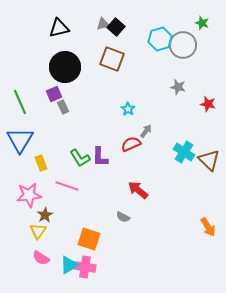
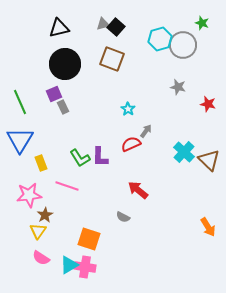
black circle: moved 3 px up
cyan cross: rotated 10 degrees clockwise
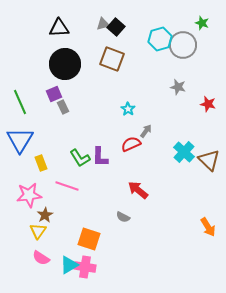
black triangle: rotated 10 degrees clockwise
